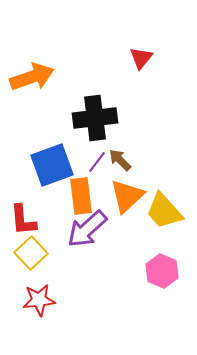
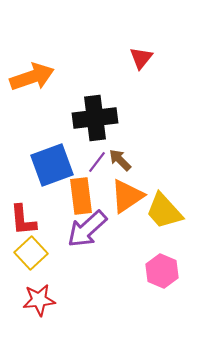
orange triangle: rotated 9 degrees clockwise
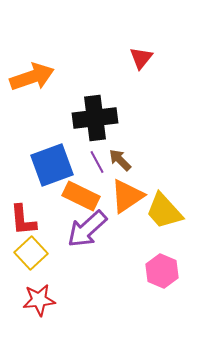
purple line: rotated 65 degrees counterclockwise
orange rectangle: rotated 57 degrees counterclockwise
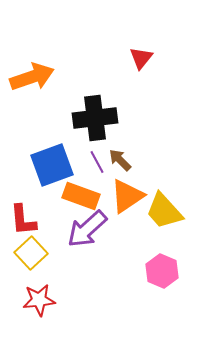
orange rectangle: rotated 6 degrees counterclockwise
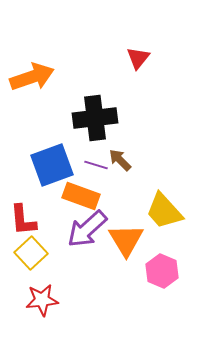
red triangle: moved 3 px left
purple line: moved 1 px left, 3 px down; rotated 45 degrees counterclockwise
orange triangle: moved 1 px left, 44 px down; rotated 27 degrees counterclockwise
red star: moved 3 px right
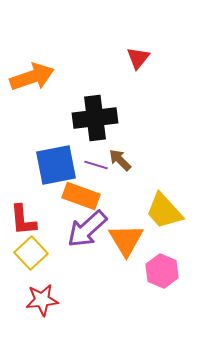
blue square: moved 4 px right; rotated 9 degrees clockwise
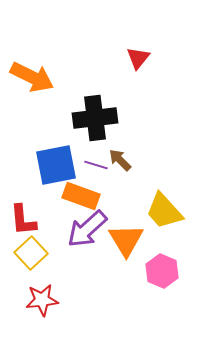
orange arrow: rotated 45 degrees clockwise
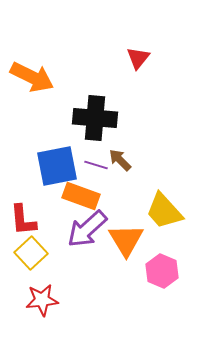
black cross: rotated 12 degrees clockwise
blue square: moved 1 px right, 1 px down
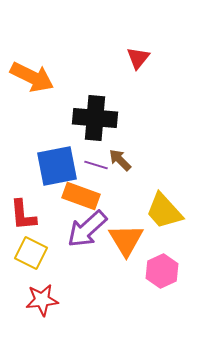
red L-shape: moved 5 px up
yellow square: rotated 20 degrees counterclockwise
pink hexagon: rotated 12 degrees clockwise
